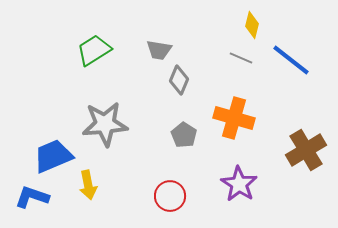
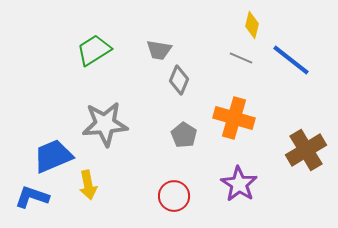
red circle: moved 4 px right
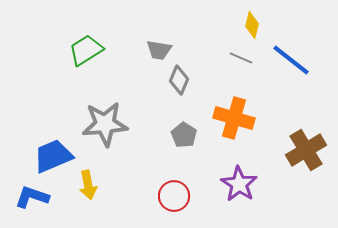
green trapezoid: moved 8 px left
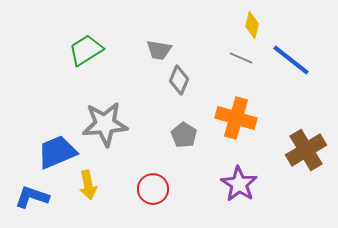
orange cross: moved 2 px right
blue trapezoid: moved 4 px right, 4 px up
red circle: moved 21 px left, 7 px up
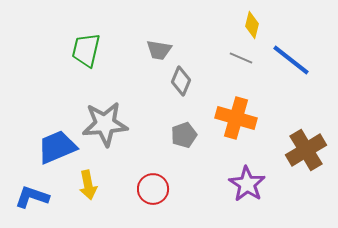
green trapezoid: rotated 45 degrees counterclockwise
gray diamond: moved 2 px right, 1 px down
gray pentagon: rotated 20 degrees clockwise
blue trapezoid: moved 5 px up
purple star: moved 8 px right
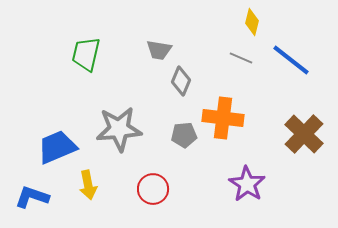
yellow diamond: moved 3 px up
green trapezoid: moved 4 px down
orange cross: moved 13 px left; rotated 9 degrees counterclockwise
gray star: moved 14 px right, 5 px down
gray pentagon: rotated 15 degrees clockwise
brown cross: moved 2 px left, 16 px up; rotated 15 degrees counterclockwise
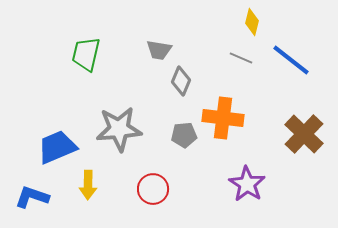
yellow arrow: rotated 12 degrees clockwise
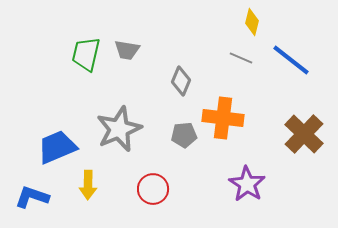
gray trapezoid: moved 32 px left
gray star: rotated 18 degrees counterclockwise
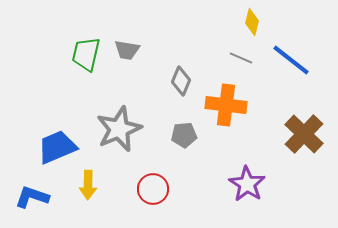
orange cross: moved 3 px right, 13 px up
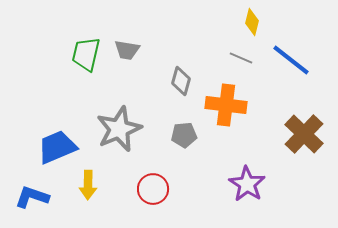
gray diamond: rotated 8 degrees counterclockwise
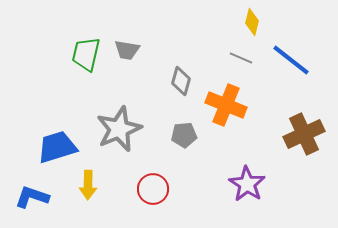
orange cross: rotated 15 degrees clockwise
brown cross: rotated 21 degrees clockwise
blue trapezoid: rotated 6 degrees clockwise
